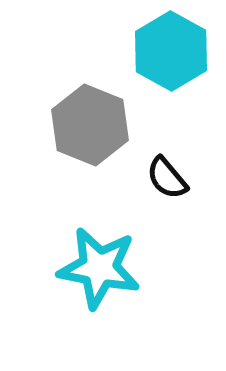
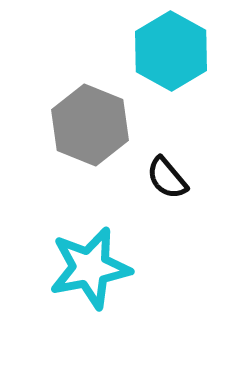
cyan star: moved 9 px left; rotated 22 degrees counterclockwise
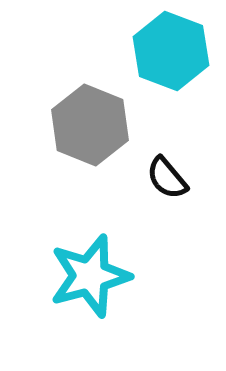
cyan hexagon: rotated 8 degrees counterclockwise
cyan star: moved 8 px down; rotated 4 degrees counterclockwise
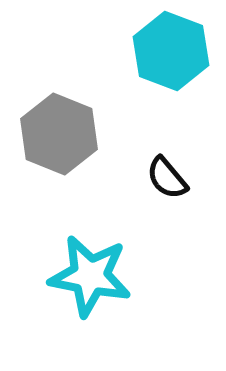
gray hexagon: moved 31 px left, 9 px down
cyan star: rotated 26 degrees clockwise
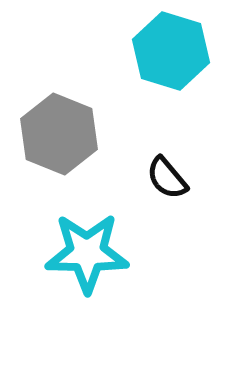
cyan hexagon: rotated 4 degrees counterclockwise
cyan star: moved 3 px left, 23 px up; rotated 10 degrees counterclockwise
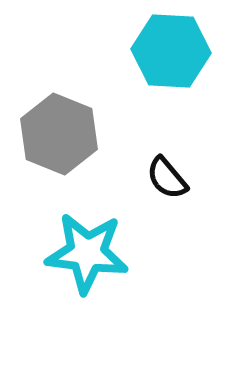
cyan hexagon: rotated 14 degrees counterclockwise
cyan star: rotated 6 degrees clockwise
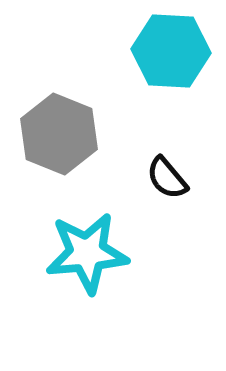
cyan star: rotated 12 degrees counterclockwise
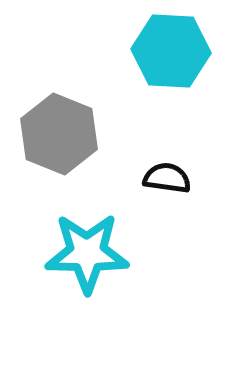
black semicircle: rotated 138 degrees clockwise
cyan star: rotated 6 degrees clockwise
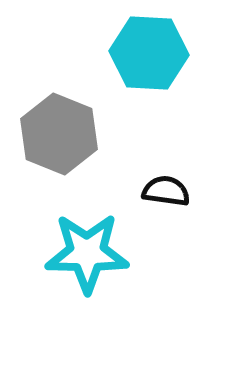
cyan hexagon: moved 22 px left, 2 px down
black semicircle: moved 1 px left, 13 px down
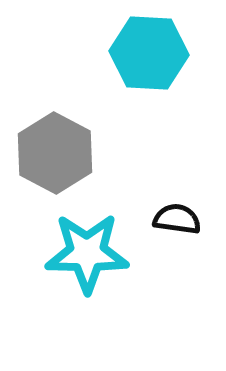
gray hexagon: moved 4 px left, 19 px down; rotated 6 degrees clockwise
black semicircle: moved 11 px right, 28 px down
